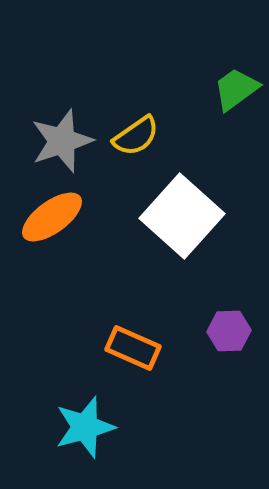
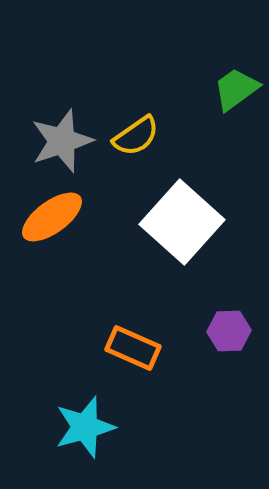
white square: moved 6 px down
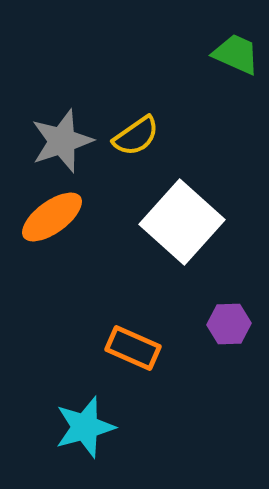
green trapezoid: moved 35 px up; rotated 60 degrees clockwise
purple hexagon: moved 7 px up
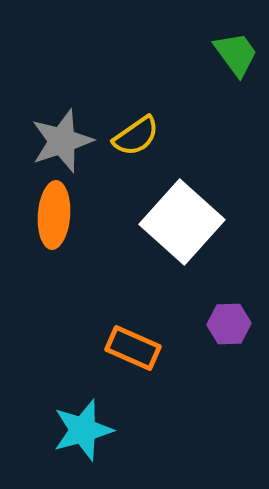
green trapezoid: rotated 30 degrees clockwise
orange ellipse: moved 2 px right, 2 px up; rotated 50 degrees counterclockwise
cyan star: moved 2 px left, 3 px down
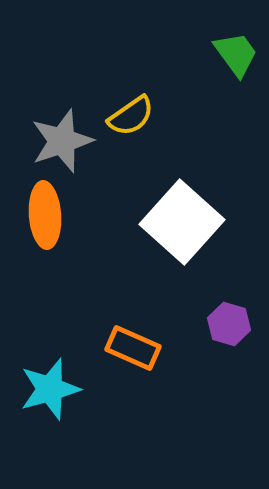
yellow semicircle: moved 5 px left, 20 px up
orange ellipse: moved 9 px left; rotated 8 degrees counterclockwise
purple hexagon: rotated 18 degrees clockwise
cyan star: moved 33 px left, 41 px up
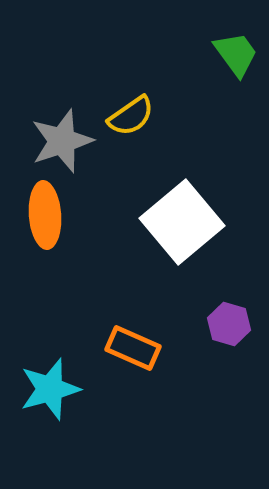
white square: rotated 8 degrees clockwise
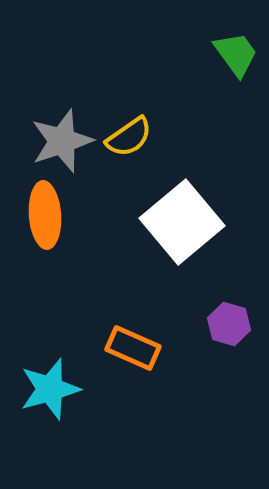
yellow semicircle: moved 2 px left, 21 px down
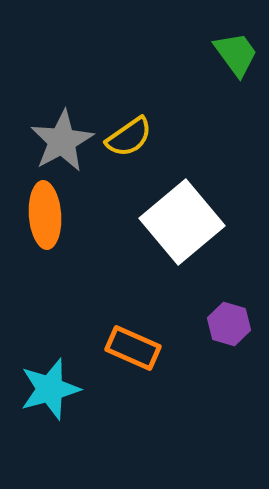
gray star: rotated 10 degrees counterclockwise
